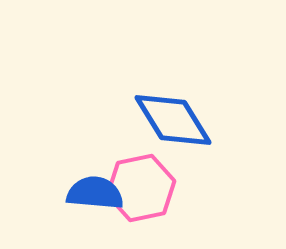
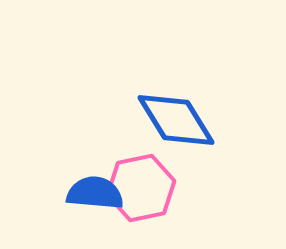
blue diamond: moved 3 px right
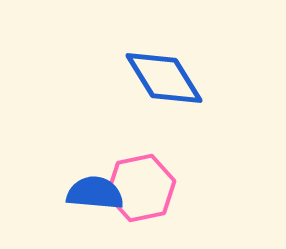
blue diamond: moved 12 px left, 42 px up
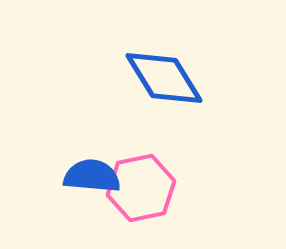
blue semicircle: moved 3 px left, 17 px up
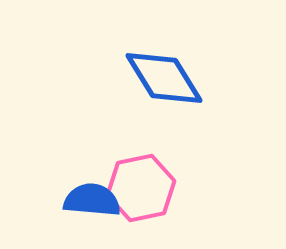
blue semicircle: moved 24 px down
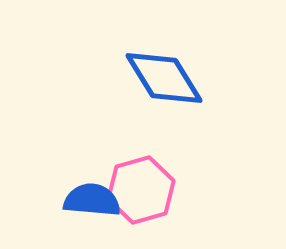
pink hexagon: moved 2 px down; rotated 4 degrees counterclockwise
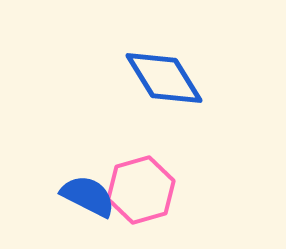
blue semicircle: moved 4 px left, 4 px up; rotated 22 degrees clockwise
